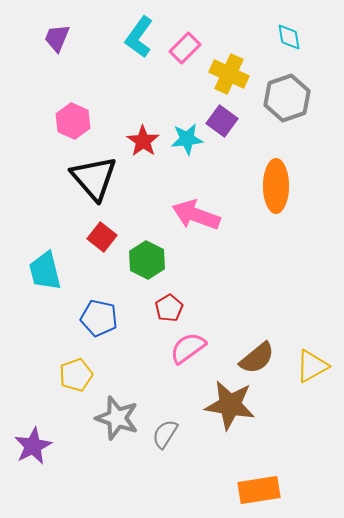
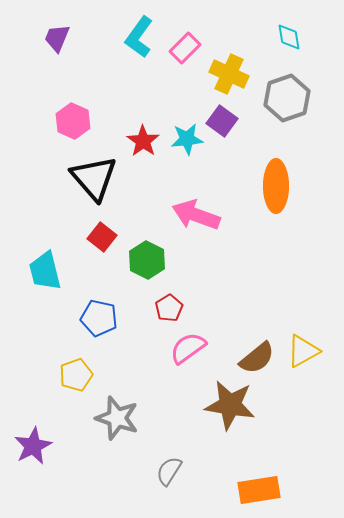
yellow triangle: moved 9 px left, 15 px up
gray semicircle: moved 4 px right, 37 px down
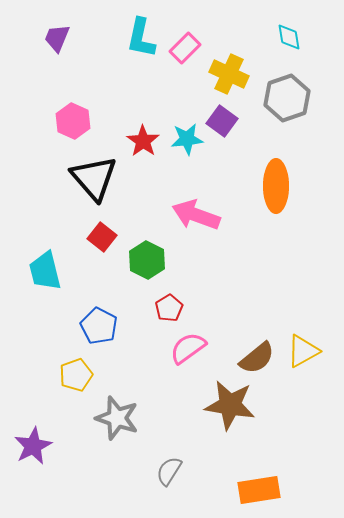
cyan L-shape: moved 2 px right, 1 px down; rotated 24 degrees counterclockwise
blue pentagon: moved 8 px down; rotated 15 degrees clockwise
